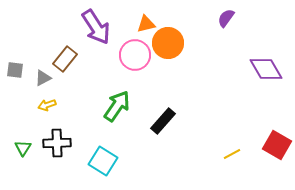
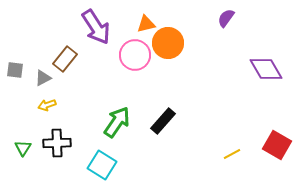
green arrow: moved 16 px down
cyan square: moved 1 px left, 4 px down
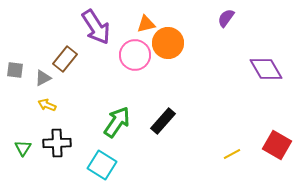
yellow arrow: rotated 42 degrees clockwise
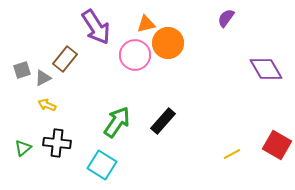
gray square: moved 7 px right; rotated 24 degrees counterclockwise
black cross: rotated 8 degrees clockwise
green triangle: rotated 18 degrees clockwise
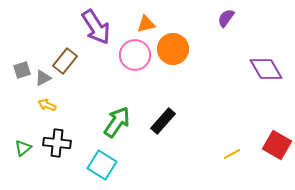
orange circle: moved 5 px right, 6 px down
brown rectangle: moved 2 px down
